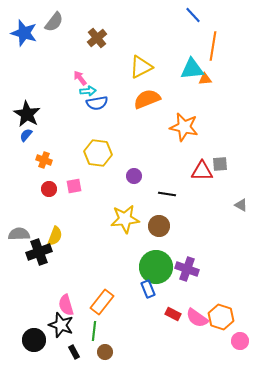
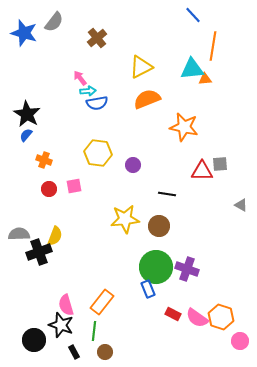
purple circle at (134, 176): moved 1 px left, 11 px up
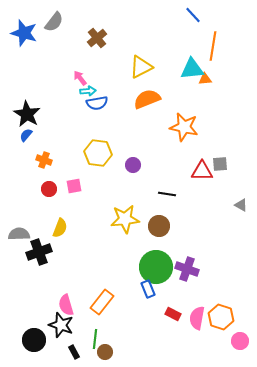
yellow semicircle at (55, 236): moved 5 px right, 8 px up
pink semicircle at (197, 318): rotated 65 degrees clockwise
green line at (94, 331): moved 1 px right, 8 px down
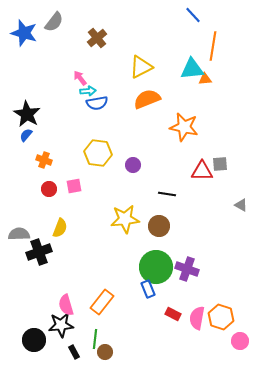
black star at (61, 325): rotated 25 degrees counterclockwise
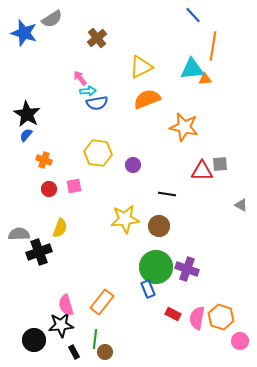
gray semicircle at (54, 22): moved 2 px left, 3 px up; rotated 20 degrees clockwise
